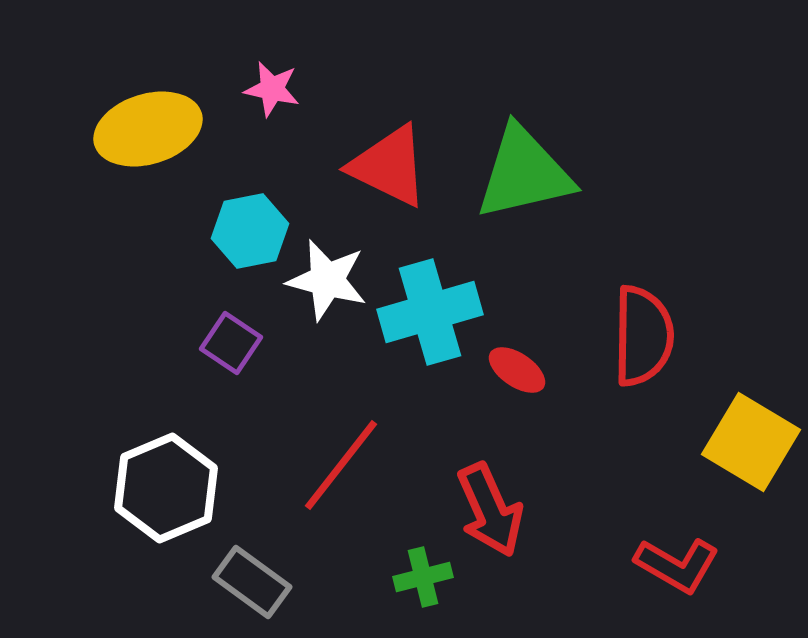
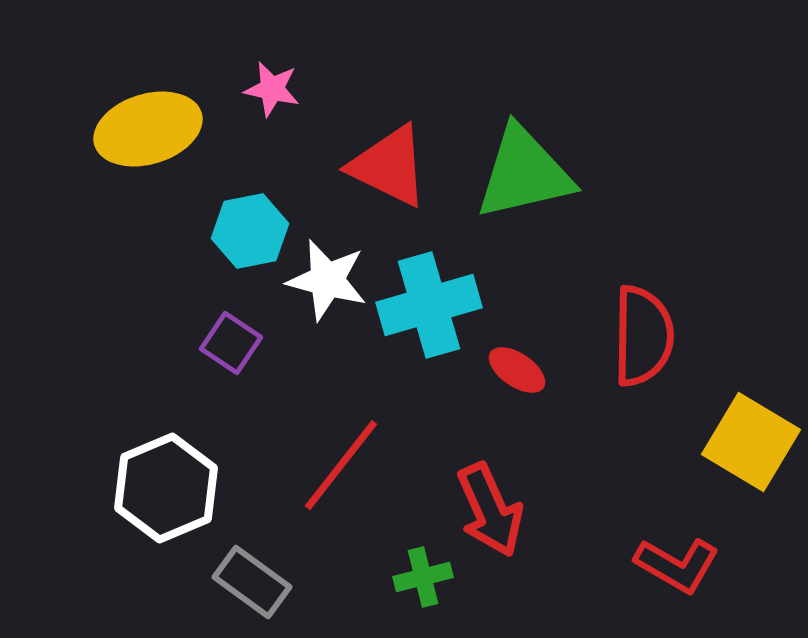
cyan cross: moved 1 px left, 7 px up
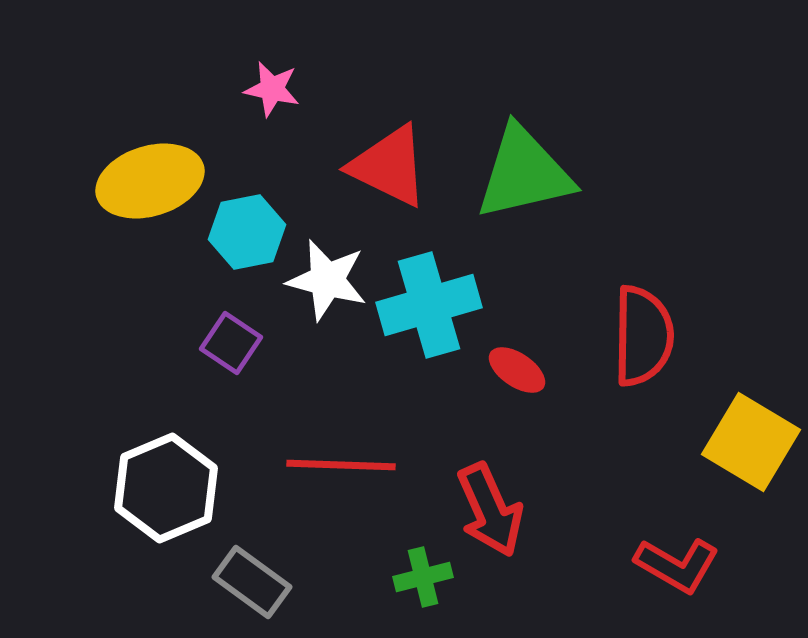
yellow ellipse: moved 2 px right, 52 px down
cyan hexagon: moved 3 px left, 1 px down
red line: rotated 54 degrees clockwise
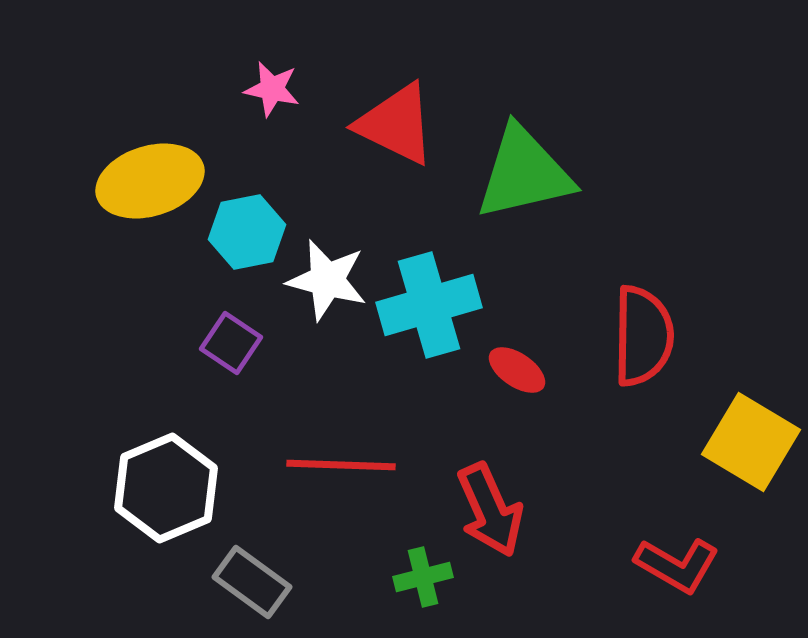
red triangle: moved 7 px right, 42 px up
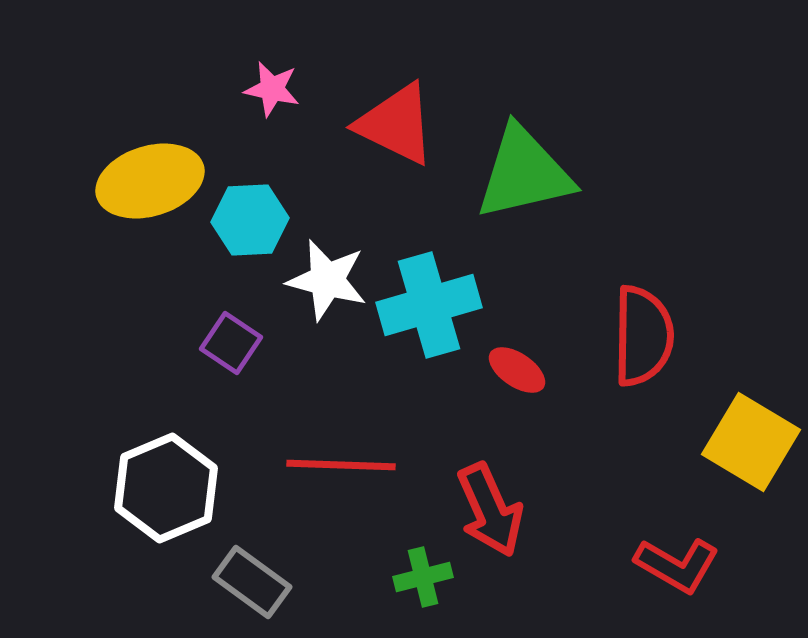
cyan hexagon: moved 3 px right, 12 px up; rotated 8 degrees clockwise
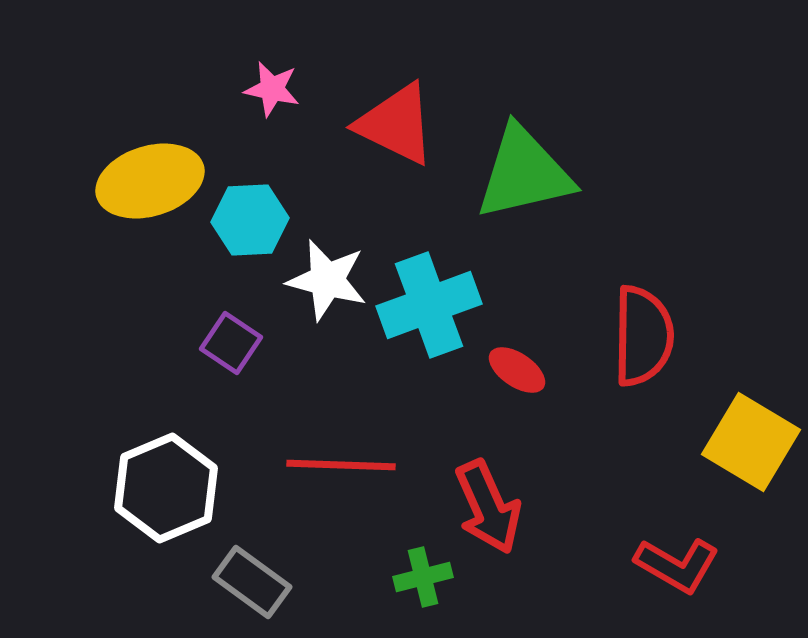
cyan cross: rotated 4 degrees counterclockwise
red arrow: moved 2 px left, 3 px up
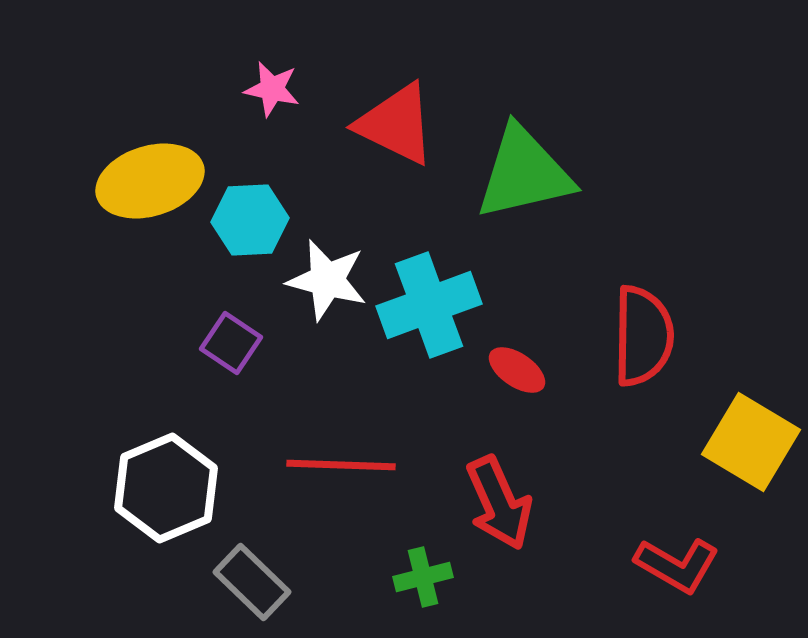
red arrow: moved 11 px right, 4 px up
gray rectangle: rotated 8 degrees clockwise
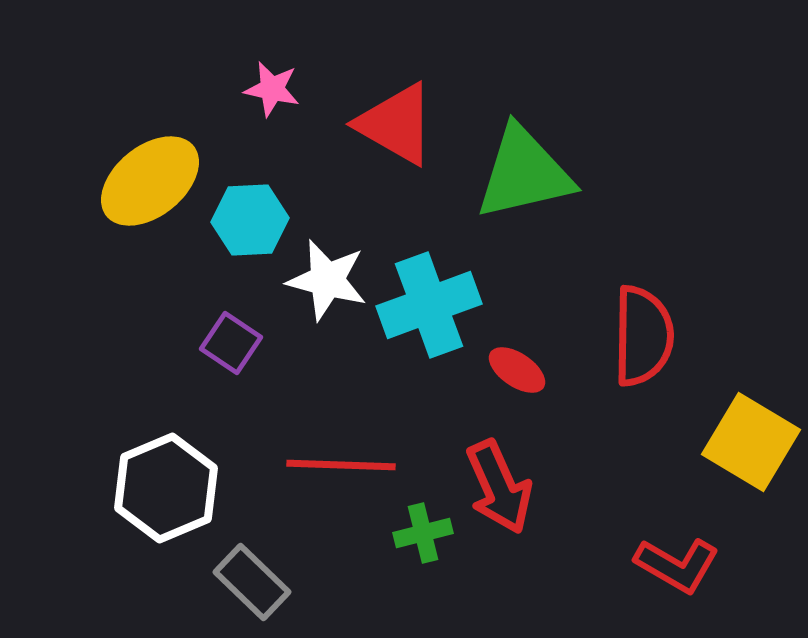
red triangle: rotated 4 degrees clockwise
yellow ellipse: rotated 22 degrees counterclockwise
red arrow: moved 16 px up
green cross: moved 44 px up
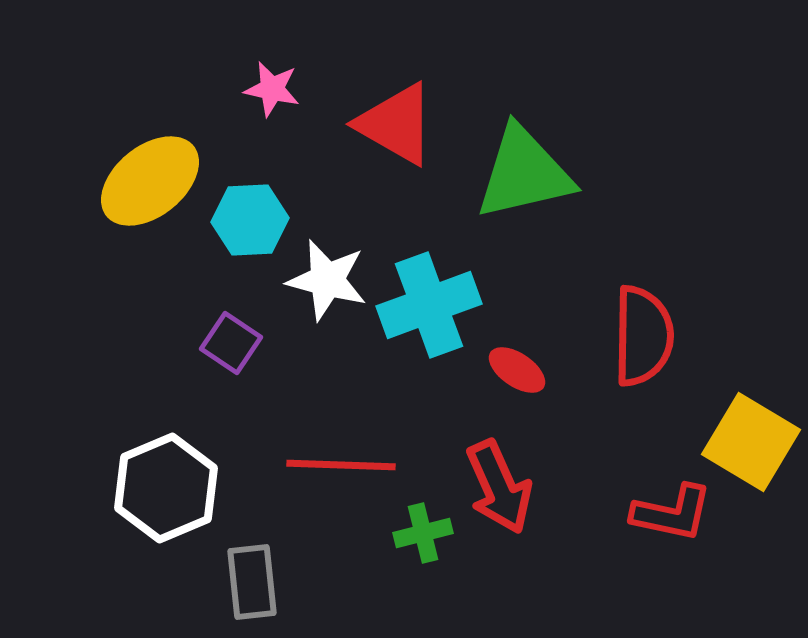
red L-shape: moved 5 px left, 52 px up; rotated 18 degrees counterclockwise
gray rectangle: rotated 40 degrees clockwise
